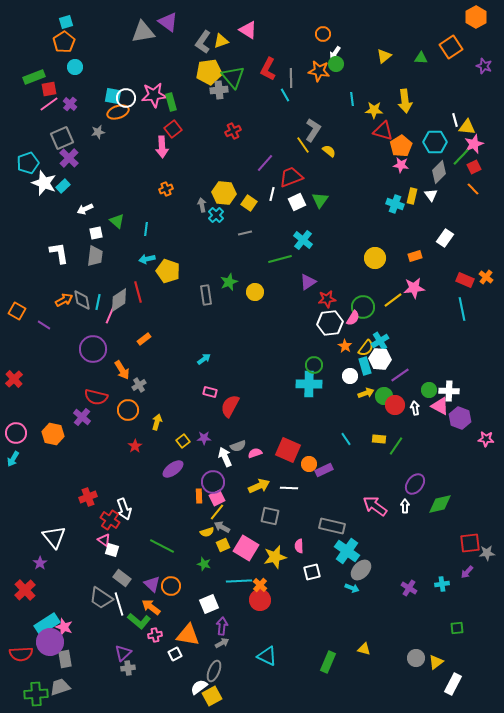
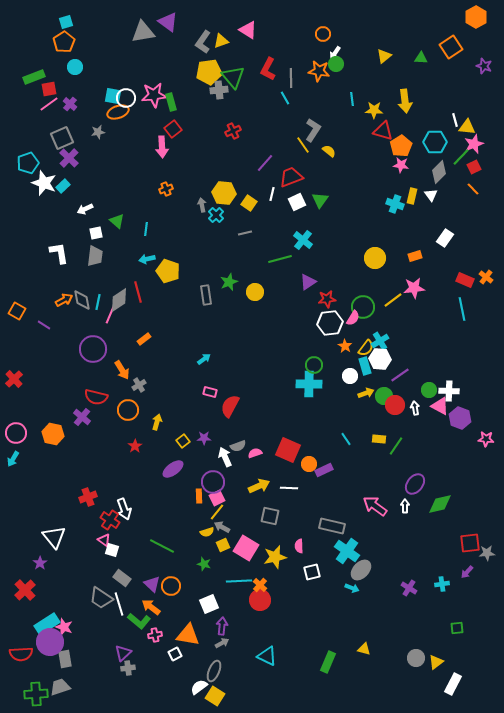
cyan line at (285, 95): moved 3 px down
yellow square at (212, 696): moved 3 px right; rotated 30 degrees counterclockwise
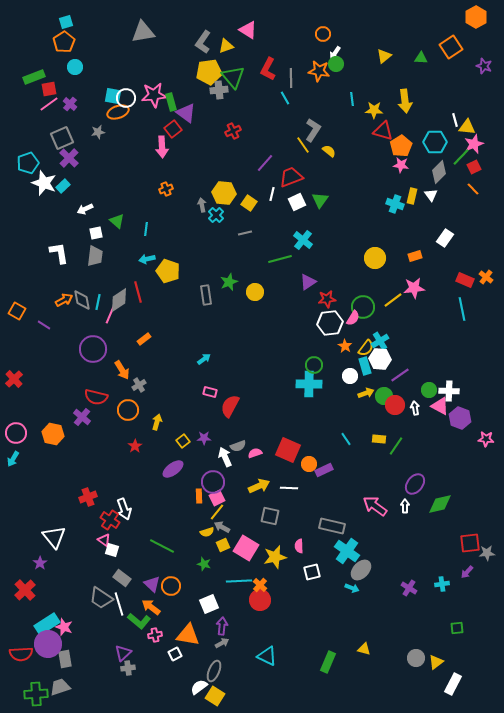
purple triangle at (168, 22): moved 18 px right, 91 px down
yellow triangle at (221, 41): moved 5 px right, 5 px down
purple circle at (50, 642): moved 2 px left, 2 px down
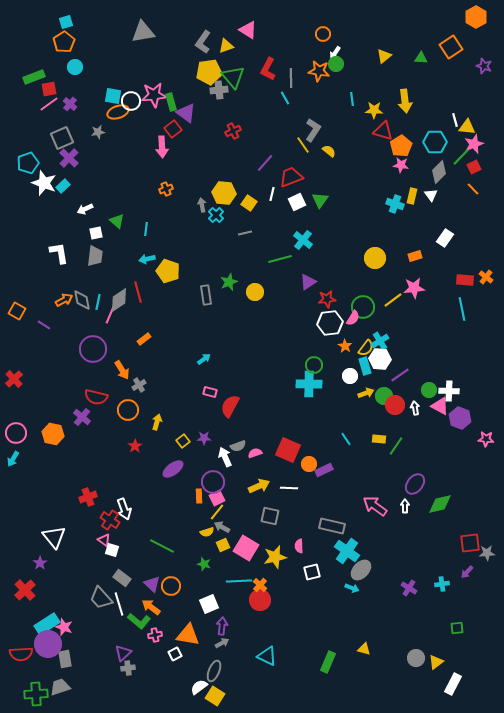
white circle at (126, 98): moved 5 px right, 3 px down
red rectangle at (465, 280): rotated 18 degrees counterclockwise
gray trapezoid at (101, 598): rotated 15 degrees clockwise
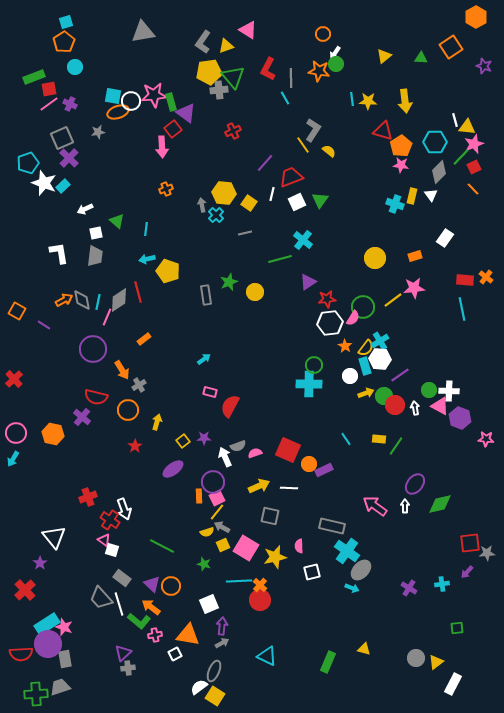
purple cross at (70, 104): rotated 16 degrees counterclockwise
yellow star at (374, 110): moved 6 px left, 9 px up
pink line at (110, 315): moved 3 px left, 2 px down
